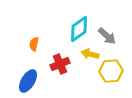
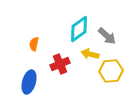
blue ellipse: moved 1 px right, 1 px down; rotated 15 degrees counterclockwise
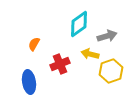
cyan diamond: moved 5 px up
gray arrow: rotated 60 degrees counterclockwise
orange semicircle: rotated 16 degrees clockwise
yellow hexagon: rotated 15 degrees counterclockwise
blue ellipse: rotated 25 degrees counterclockwise
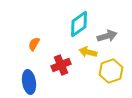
yellow arrow: moved 2 px left, 2 px up
red cross: moved 1 px right, 1 px down
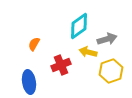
cyan diamond: moved 2 px down
gray arrow: moved 3 px down
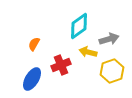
gray arrow: moved 2 px right
yellow hexagon: moved 1 px right
blue ellipse: moved 3 px right, 3 px up; rotated 40 degrees clockwise
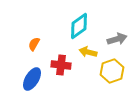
gray arrow: moved 8 px right
red cross: rotated 30 degrees clockwise
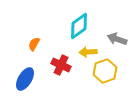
gray arrow: rotated 144 degrees counterclockwise
yellow arrow: rotated 18 degrees counterclockwise
red cross: rotated 18 degrees clockwise
yellow hexagon: moved 7 px left
blue ellipse: moved 7 px left
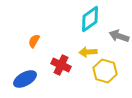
cyan diamond: moved 11 px right, 7 px up
gray arrow: moved 2 px right, 3 px up
orange semicircle: moved 3 px up
yellow hexagon: rotated 25 degrees counterclockwise
blue ellipse: rotated 30 degrees clockwise
